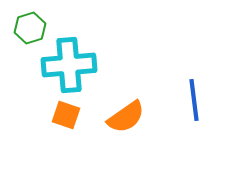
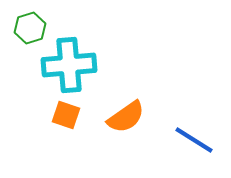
blue line: moved 40 px down; rotated 51 degrees counterclockwise
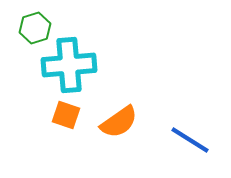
green hexagon: moved 5 px right
orange semicircle: moved 7 px left, 5 px down
blue line: moved 4 px left
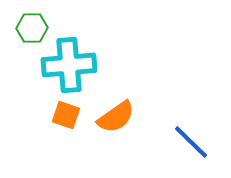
green hexagon: moved 3 px left; rotated 16 degrees clockwise
orange semicircle: moved 3 px left, 5 px up
blue line: moved 1 px right, 2 px down; rotated 12 degrees clockwise
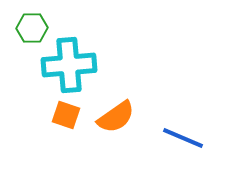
blue line: moved 8 px left, 4 px up; rotated 21 degrees counterclockwise
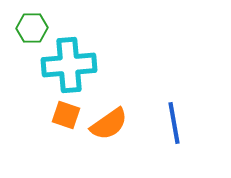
orange semicircle: moved 7 px left, 7 px down
blue line: moved 9 px left, 15 px up; rotated 57 degrees clockwise
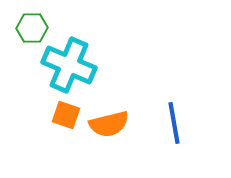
cyan cross: rotated 28 degrees clockwise
orange semicircle: rotated 21 degrees clockwise
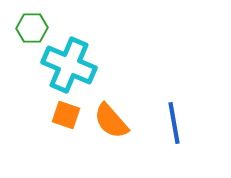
orange semicircle: moved 2 px right, 3 px up; rotated 63 degrees clockwise
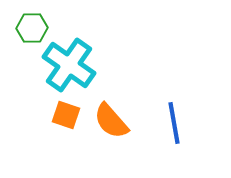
cyan cross: rotated 12 degrees clockwise
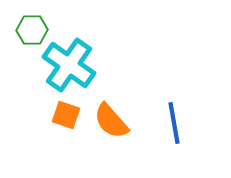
green hexagon: moved 2 px down
